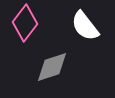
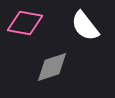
pink diamond: rotated 63 degrees clockwise
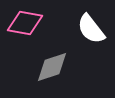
white semicircle: moved 6 px right, 3 px down
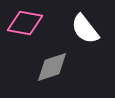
white semicircle: moved 6 px left
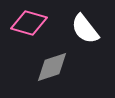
pink diamond: moved 4 px right; rotated 6 degrees clockwise
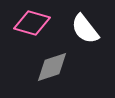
pink diamond: moved 3 px right
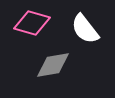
gray diamond: moved 1 px right, 2 px up; rotated 9 degrees clockwise
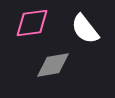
pink diamond: rotated 24 degrees counterclockwise
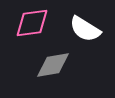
white semicircle: rotated 20 degrees counterclockwise
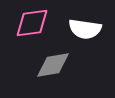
white semicircle: rotated 24 degrees counterclockwise
